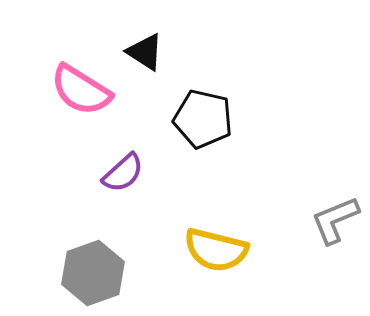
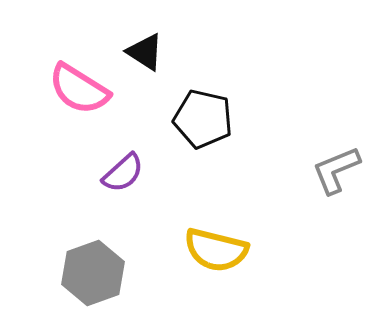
pink semicircle: moved 2 px left, 1 px up
gray L-shape: moved 1 px right, 50 px up
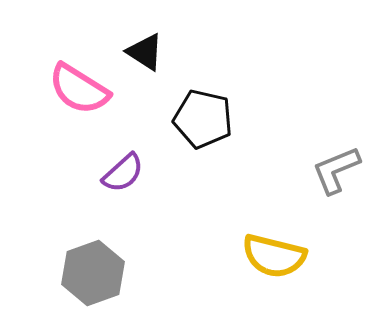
yellow semicircle: moved 58 px right, 6 px down
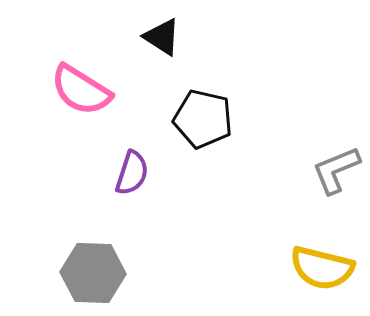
black triangle: moved 17 px right, 15 px up
pink semicircle: moved 2 px right, 1 px down
purple semicircle: moved 9 px right; rotated 30 degrees counterclockwise
yellow semicircle: moved 48 px right, 12 px down
gray hexagon: rotated 22 degrees clockwise
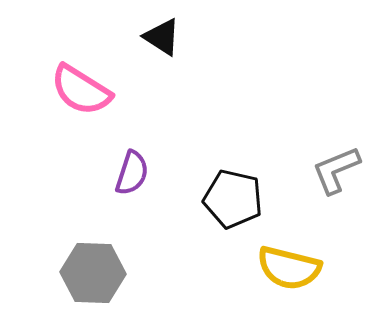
black pentagon: moved 30 px right, 80 px down
yellow semicircle: moved 33 px left
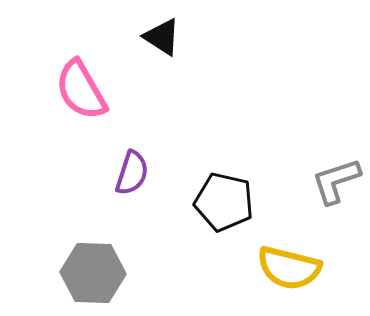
pink semicircle: rotated 28 degrees clockwise
gray L-shape: moved 11 px down; rotated 4 degrees clockwise
black pentagon: moved 9 px left, 3 px down
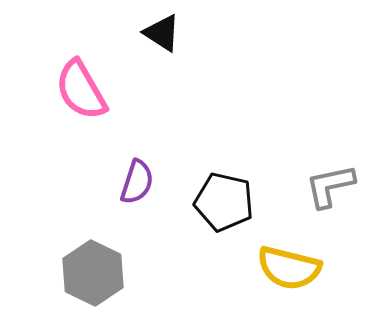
black triangle: moved 4 px up
purple semicircle: moved 5 px right, 9 px down
gray L-shape: moved 6 px left, 5 px down; rotated 6 degrees clockwise
gray hexagon: rotated 24 degrees clockwise
